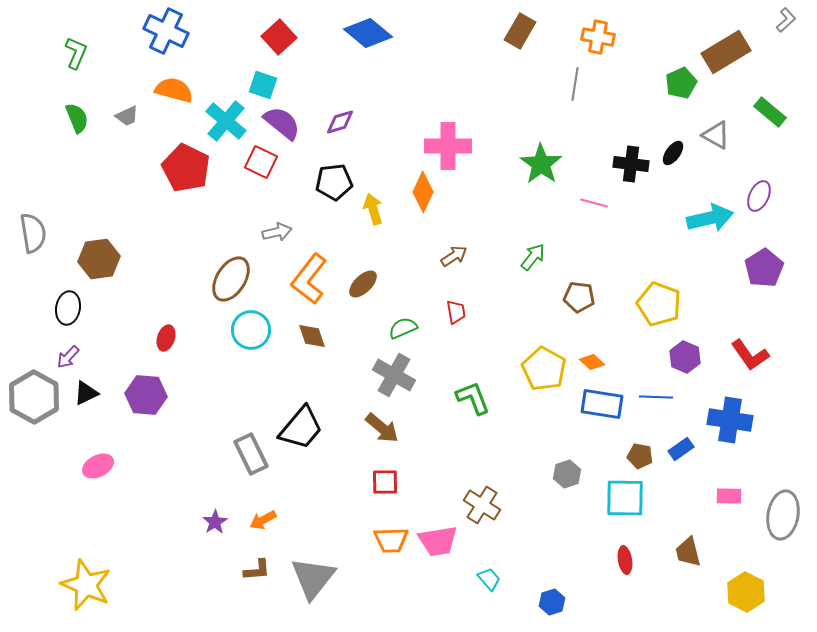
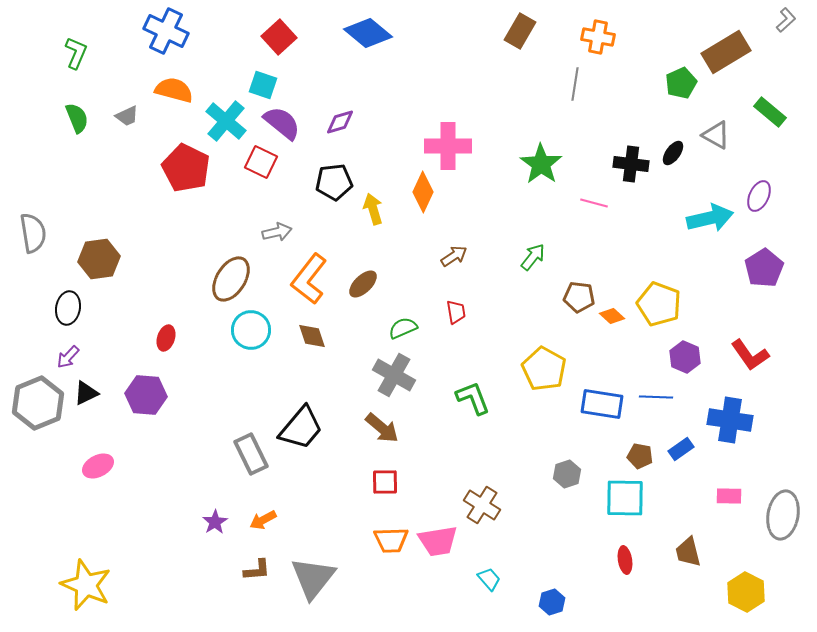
orange diamond at (592, 362): moved 20 px right, 46 px up
gray hexagon at (34, 397): moved 4 px right, 6 px down; rotated 9 degrees clockwise
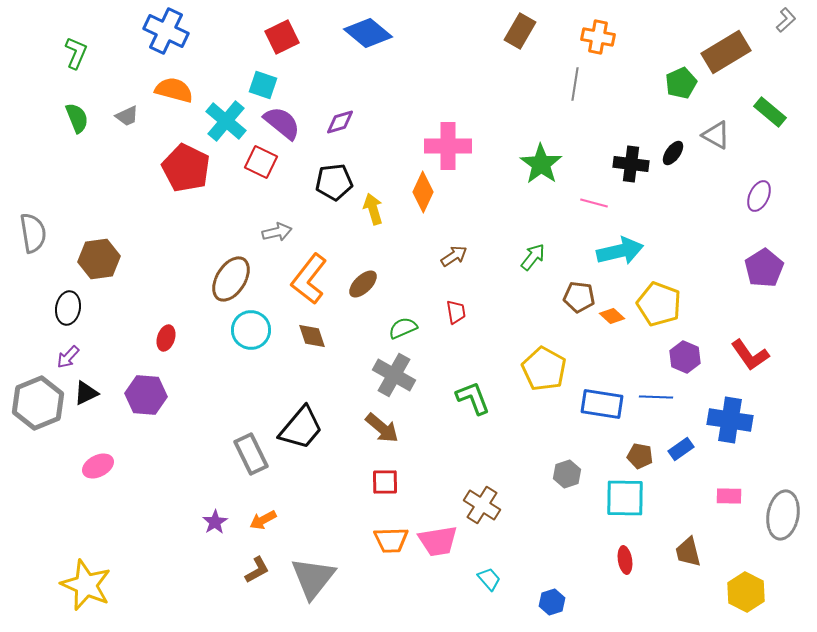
red square at (279, 37): moved 3 px right; rotated 16 degrees clockwise
cyan arrow at (710, 218): moved 90 px left, 33 px down
brown L-shape at (257, 570): rotated 24 degrees counterclockwise
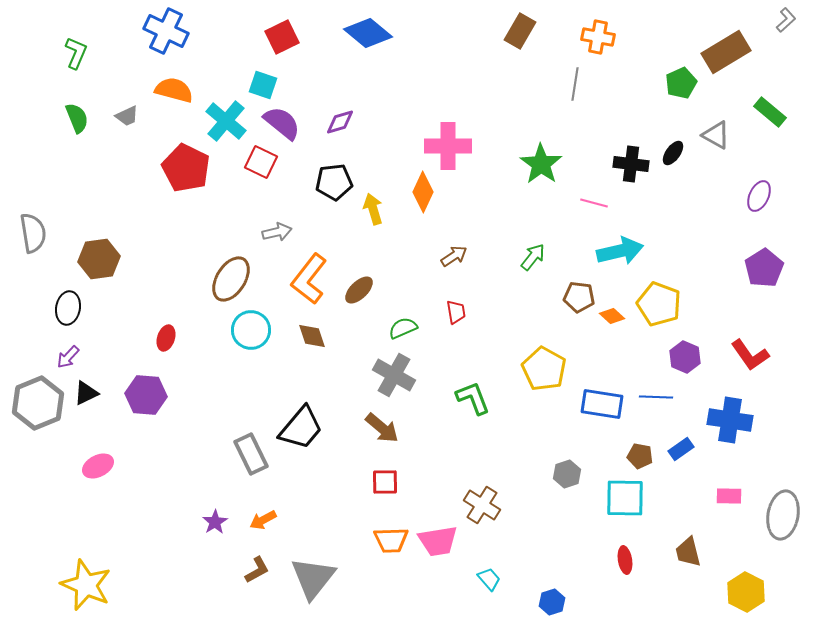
brown ellipse at (363, 284): moved 4 px left, 6 px down
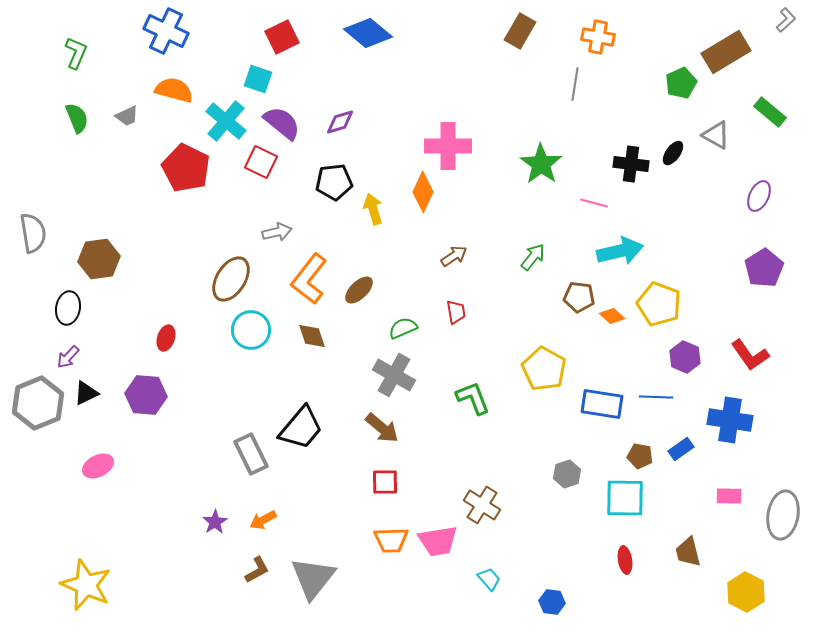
cyan square at (263, 85): moved 5 px left, 6 px up
blue hexagon at (552, 602): rotated 25 degrees clockwise
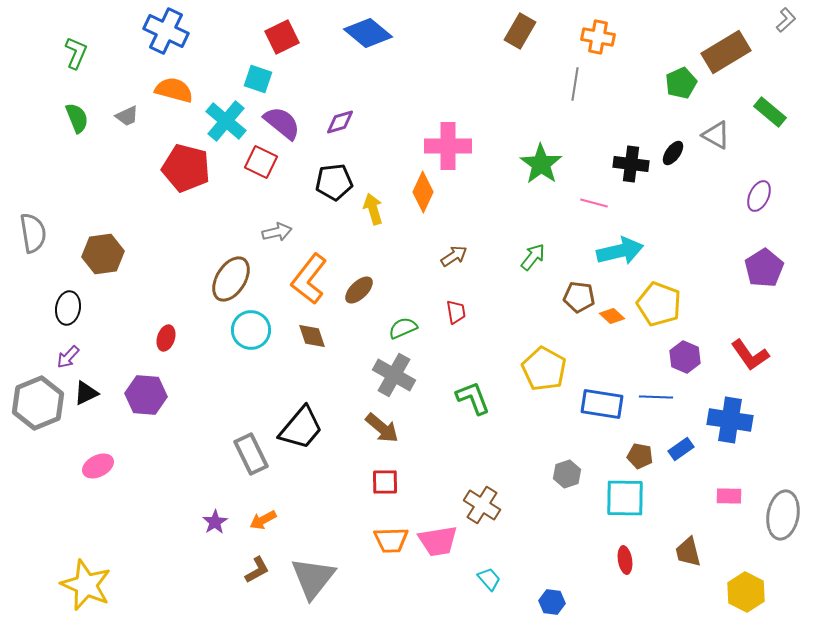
red pentagon at (186, 168): rotated 12 degrees counterclockwise
brown hexagon at (99, 259): moved 4 px right, 5 px up
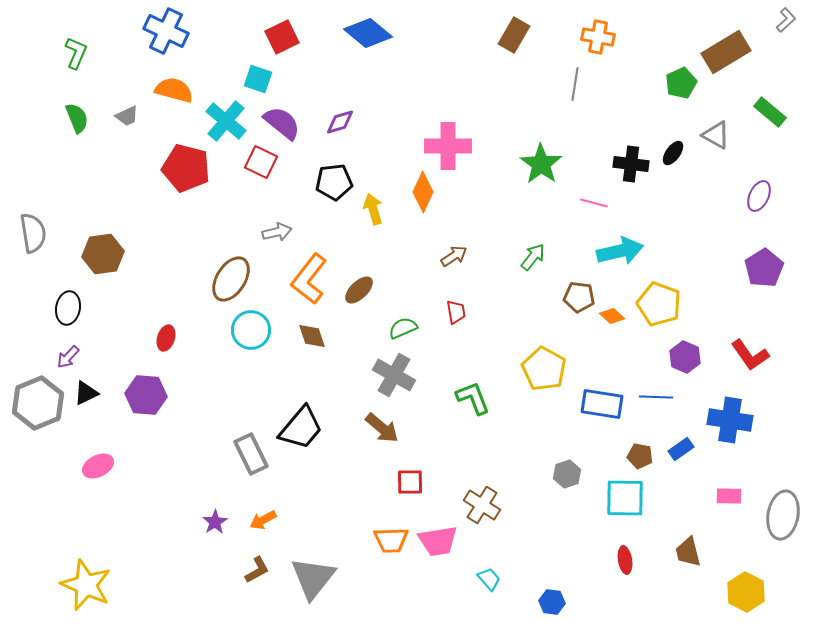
brown rectangle at (520, 31): moved 6 px left, 4 px down
red square at (385, 482): moved 25 px right
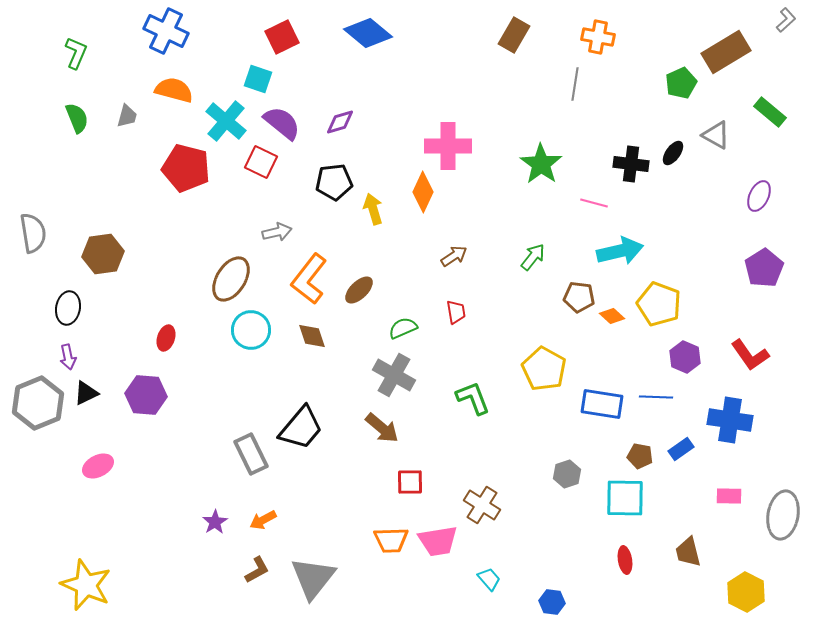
gray trapezoid at (127, 116): rotated 50 degrees counterclockwise
purple arrow at (68, 357): rotated 55 degrees counterclockwise
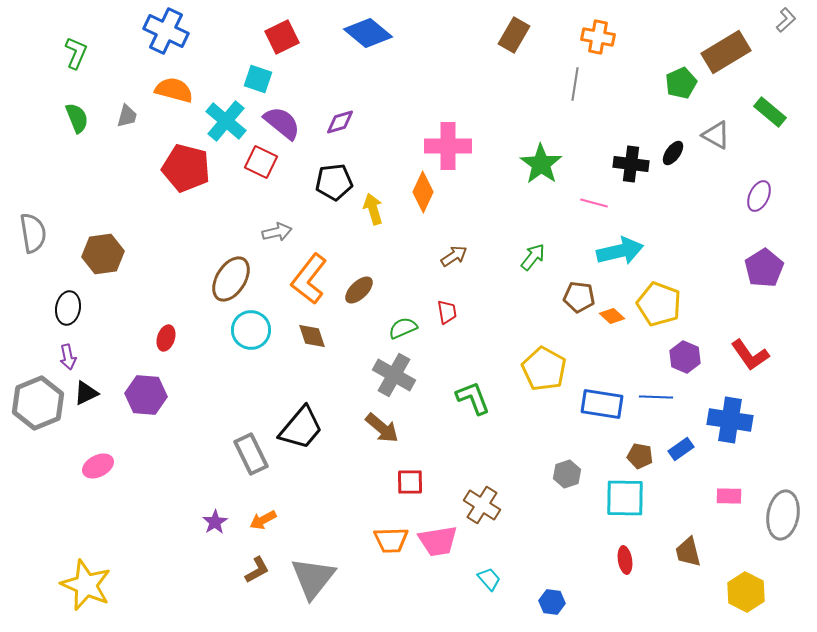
red trapezoid at (456, 312): moved 9 px left
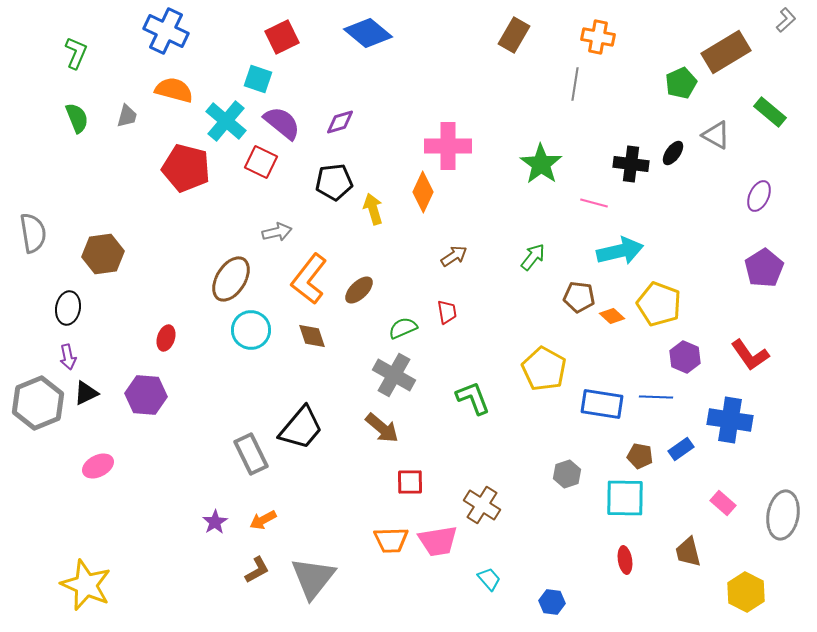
pink rectangle at (729, 496): moved 6 px left, 7 px down; rotated 40 degrees clockwise
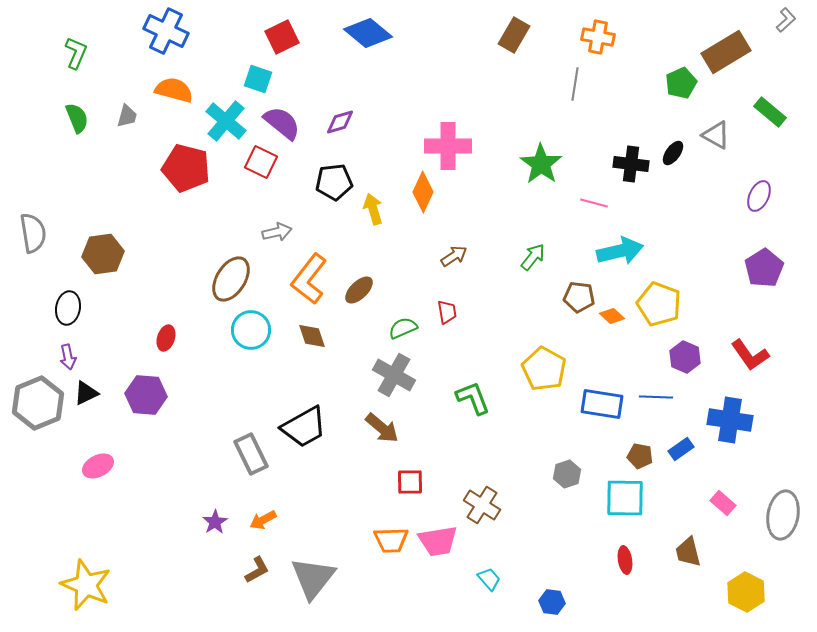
black trapezoid at (301, 428): moved 3 px right, 1 px up; rotated 21 degrees clockwise
